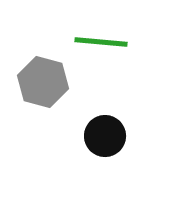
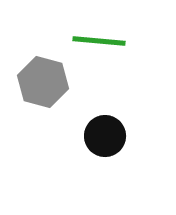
green line: moved 2 px left, 1 px up
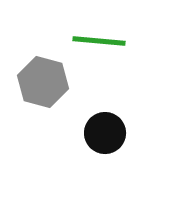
black circle: moved 3 px up
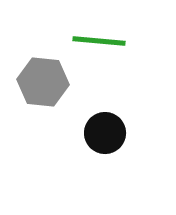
gray hexagon: rotated 9 degrees counterclockwise
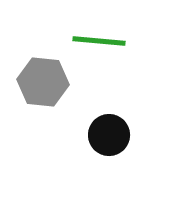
black circle: moved 4 px right, 2 px down
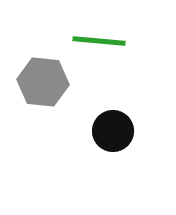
black circle: moved 4 px right, 4 px up
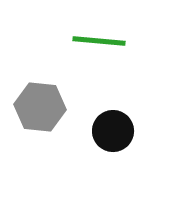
gray hexagon: moved 3 px left, 25 px down
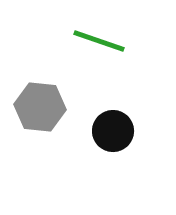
green line: rotated 14 degrees clockwise
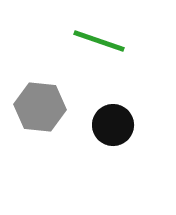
black circle: moved 6 px up
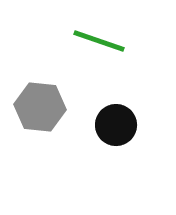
black circle: moved 3 px right
